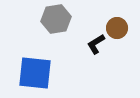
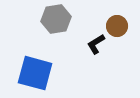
brown circle: moved 2 px up
blue square: rotated 9 degrees clockwise
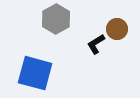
gray hexagon: rotated 20 degrees counterclockwise
brown circle: moved 3 px down
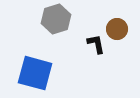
gray hexagon: rotated 12 degrees clockwise
black L-shape: rotated 110 degrees clockwise
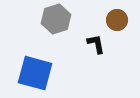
brown circle: moved 9 px up
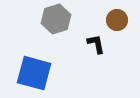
blue square: moved 1 px left
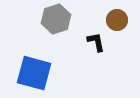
black L-shape: moved 2 px up
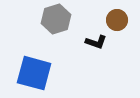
black L-shape: rotated 120 degrees clockwise
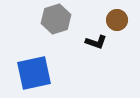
blue square: rotated 27 degrees counterclockwise
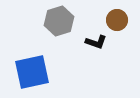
gray hexagon: moved 3 px right, 2 px down
blue square: moved 2 px left, 1 px up
